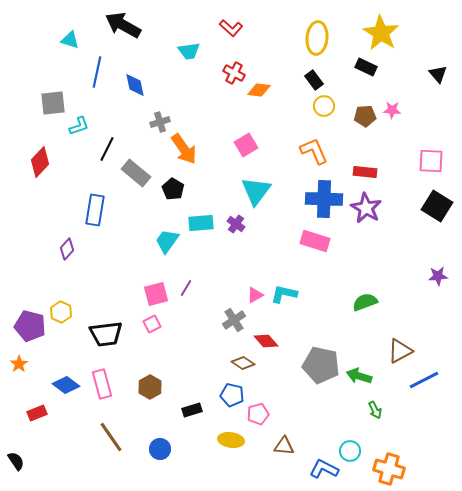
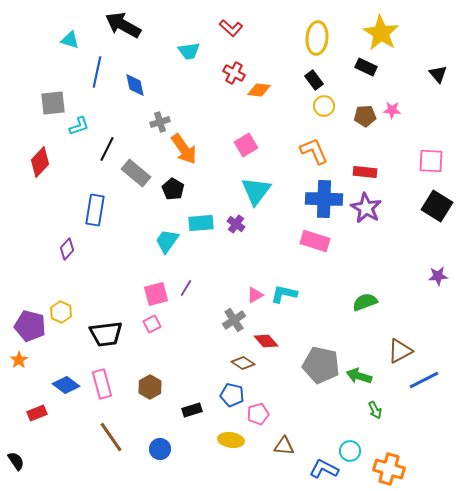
orange star at (19, 364): moved 4 px up
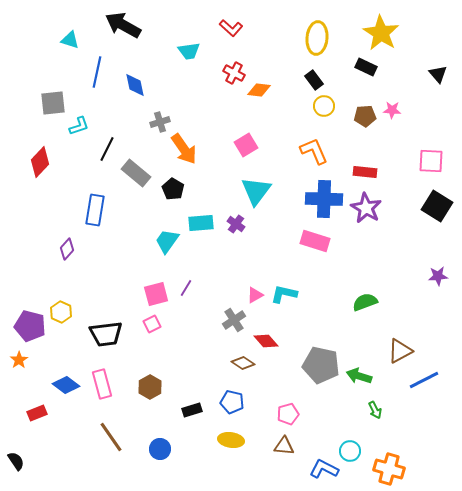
blue pentagon at (232, 395): moved 7 px down
pink pentagon at (258, 414): moved 30 px right
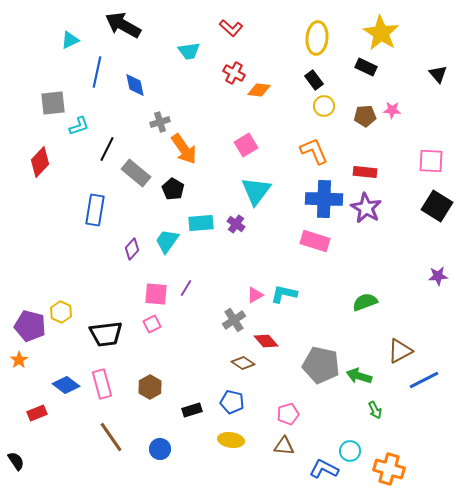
cyan triangle at (70, 40): rotated 42 degrees counterclockwise
purple diamond at (67, 249): moved 65 px right
pink square at (156, 294): rotated 20 degrees clockwise
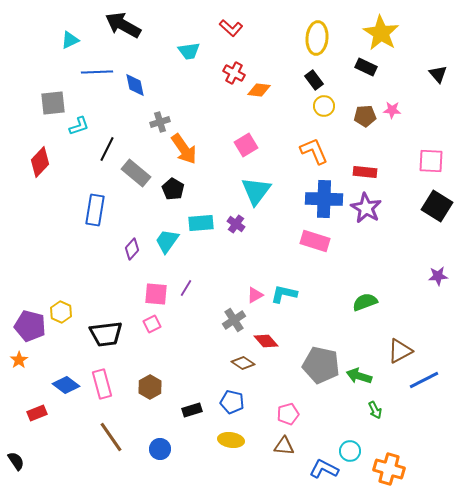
blue line at (97, 72): rotated 76 degrees clockwise
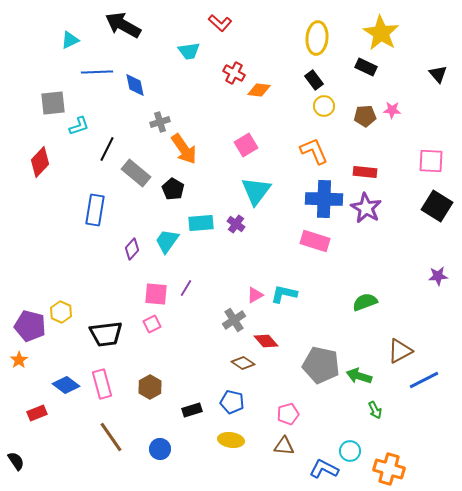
red L-shape at (231, 28): moved 11 px left, 5 px up
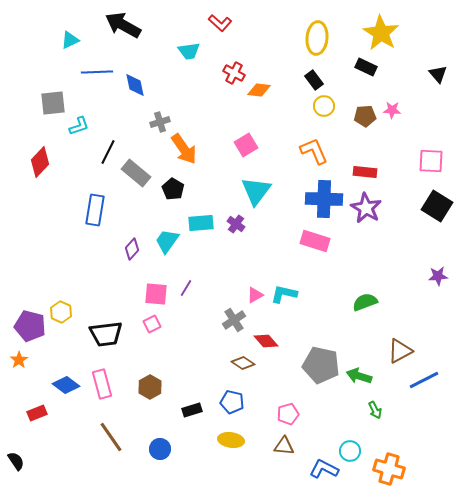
black line at (107, 149): moved 1 px right, 3 px down
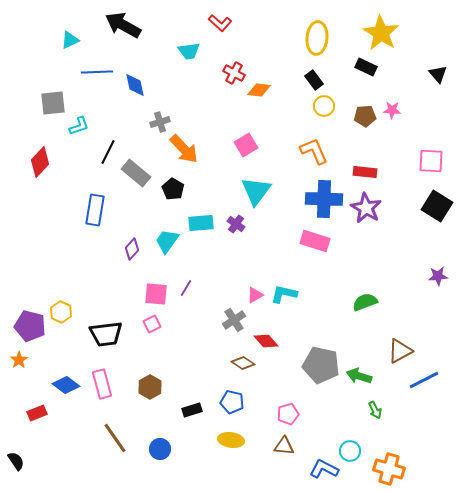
orange arrow at (184, 149): rotated 8 degrees counterclockwise
brown line at (111, 437): moved 4 px right, 1 px down
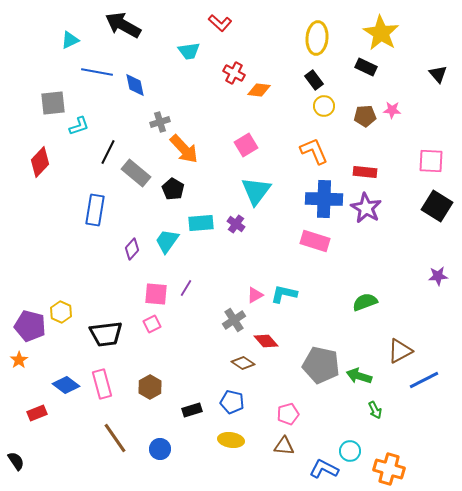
blue line at (97, 72): rotated 12 degrees clockwise
